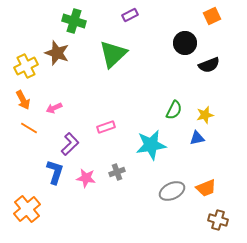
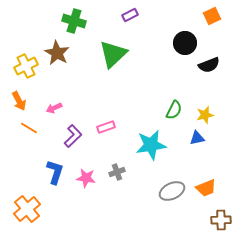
brown star: rotated 10 degrees clockwise
orange arrow: moved 4 px left, 1 px down
purple L-shape: moved 3 px right, 8 px up
brown cross: moved 3 px right; rotated 18 degrees counterclockwise
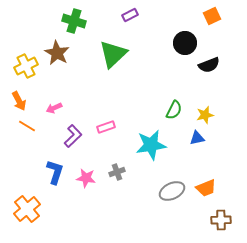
orange line: moved 2 px left, 2 px up
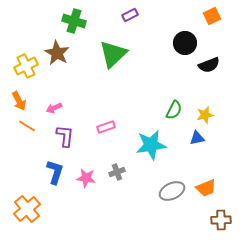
purple L-shape: moved 8 px left; rotated 40 degrees counterclockwise
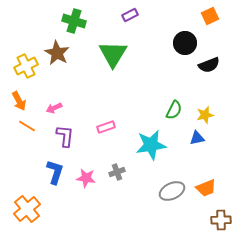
orange square: moved 2 px left
green triangle: rotated 16 degrees counterclockwise
